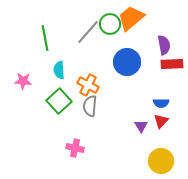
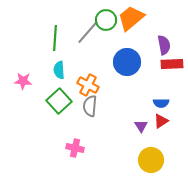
green circle: moved 4 px left, 4 px up
green line: moved 10 px right; rotated 15 degrees clockwise
red triangle: rotated 14 degrees clockwise
yellow circle: moved 10 px left, 1 px up
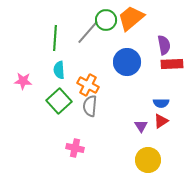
yellow circle: moved 3 px left
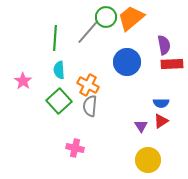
green circle: moved 3 px up
pink star: rotated 30 degrees clockwise
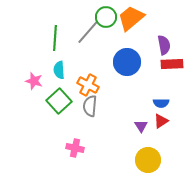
pink star: moved 11 px right; rotated 18 degrees counterclockwise
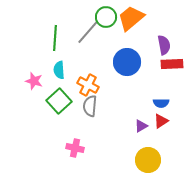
purple triangle: rotated 32 degrees clockwise
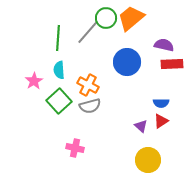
green circle: moved 1 px down
green line: moved 3 px right
purple semicircle: rotated 66 degrees counterclockwise
pink star: rotated 24 degrees clockwise
gray semicircle: rotated 110 degrees counterclockwise
purple triangle: rotated 48 degrees counterclockwise
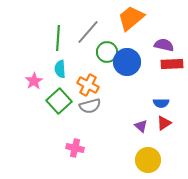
green circle: moved 1 px right, 34 px down
cyan semicircle: moved 1 px right, 1 px up
red triangle: moved 3 px right, 2 px down
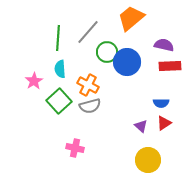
red rectangle: moved 2 px left, 2 px down
